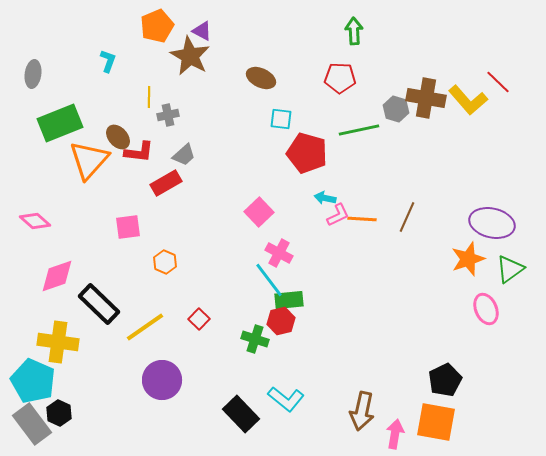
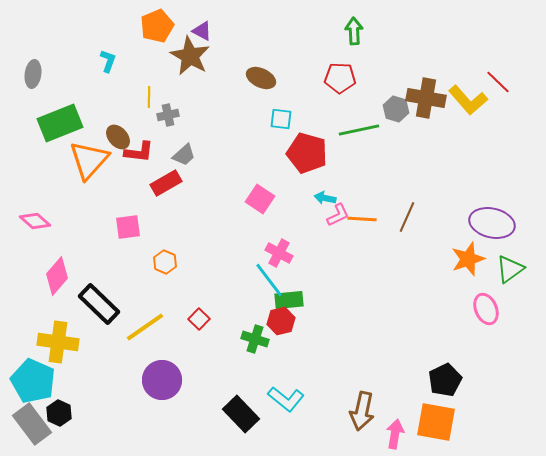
pink square at (259, 212): moved 1 px right, 13 px up; rotated 12 degrees counterclockwise
pink diamond at (57, 276): rotated 30 degrees counterclockwise
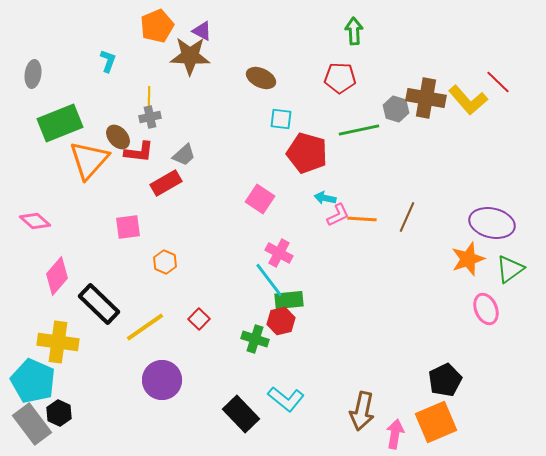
brown star at (190, 56): rotated 27 degrees counterclockwise
gray cross at (168, 115): moved 18 px left, 2 px down
orange square at (436, 422): rotated 33 degrees counterclockwise
